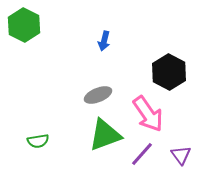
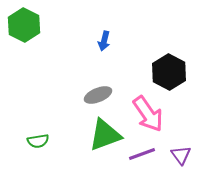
purple line: rotated 28 degrees clockwise
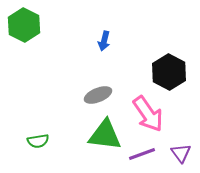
green triangle: rotated 27 degrees clockwise
purple triangle: moved 2 px up
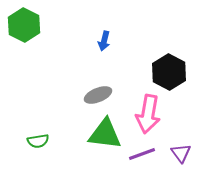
pink arrow: rotated 45 degrees clockwise
green triangle: moved 1 px up
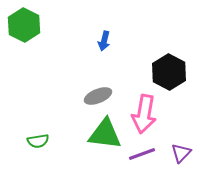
gray ellipse: moved 1 px down
pink arrow: moved 4 px left
purple triangle: rotated 20 degrees clockwise
